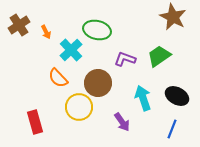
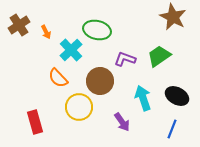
brown circle: moved 2 px right, 2 px up
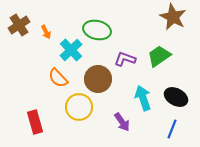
brown circle: moved 2 px left, 2 px up
black ellipse: moved 1 px left, 1 px down
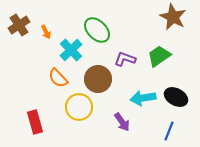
green ellipse: rotated 32 degrees clockwise
cyan arrow: rotated 80 degrees counterclockwise
blue line: moved 3 px left, 2 px down
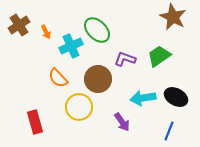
cyan cross: moved 4 px up; rotated 20 degrees clockwise
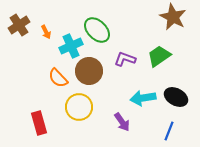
brown circle: moved 9 px left, 8 px up
red rectangle: moved 4 px right, 1 px down
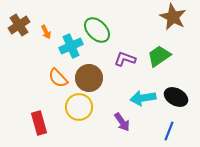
brown circle: moved 7 px down
